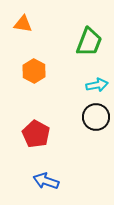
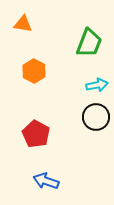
green trapezoid: moved 1 px down
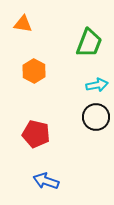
red pentagon: rotated 16 degrees counterclockwise
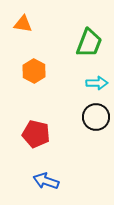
cyan arrow: moved 2 px up; rotated 10 degrees clockwise
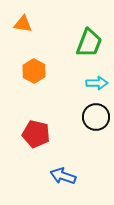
blue arrow: moved 17 px right, 5 px up
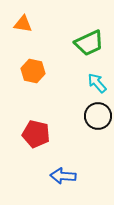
green trapezoid: rotated 44 degrees clockwise
orange hexagon: moved 1 px left; rotated 15 degrees counterclockwise
cyan arrow: rotated 130 degrees counterclockwise
black circle: moved 2 px right, 1 px up
blue arrow: rotated 15 degrees counterclockwise
